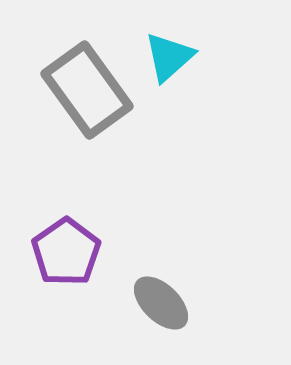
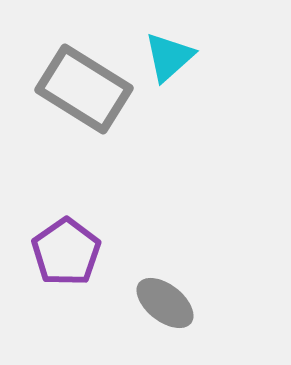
gray rectangle: moved 3 px left, 1 px up; rotated 22 degrees counterclockwise
gray ellipse: moved 4 px right; rotated 6 degrees counterclockwise
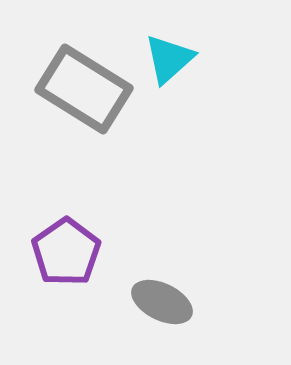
cyan triangle: moved 2 px down
gray ellipse: moved 3 px left, 1 px up; rotated 12 degrees counterclockwise
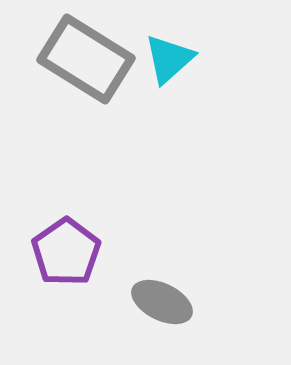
gray rectangle: moved 2 px right, 30 px up
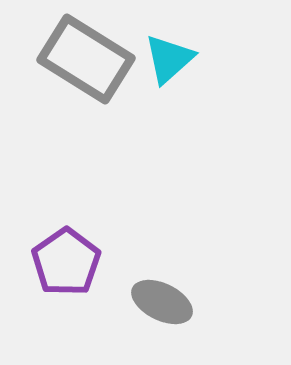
purple pentagon: moved 10 px down
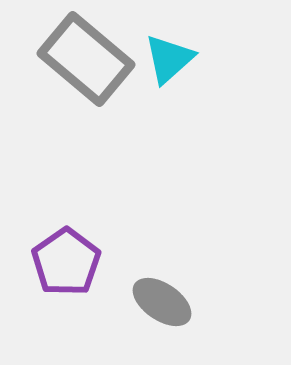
gray rectangle: rotated 8 degrees clockwise
gray ellipse: rotated 8 degrees clockwise
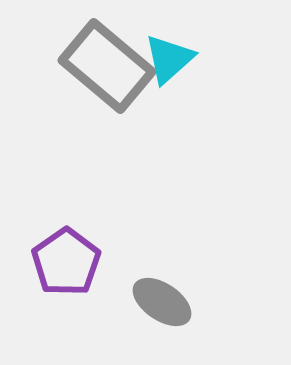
gray rectangle: moved 21 px right, 7 px down
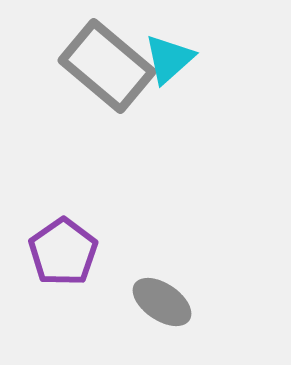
purple pentagon: moved 3 px left, 10 px up
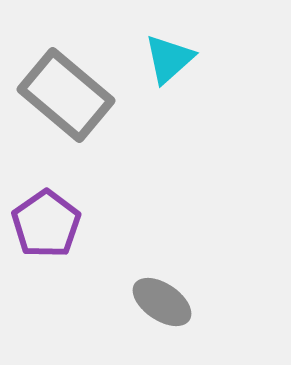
gray rectangle: moved 41 px left, 29 px down
purple pentagon: moved 17 px left, 28 px up
